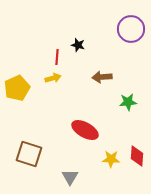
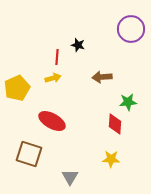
red ellipse: moved 33 px left, 9 px up
red diamond: moved 22 px left, 32 px up
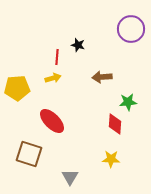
yellow pentagon: rotated 20 degrees clockwise
red ellipse: rotated 16 degrees clockwise
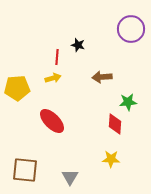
brown square: moved 4 px left, 16 px down; rotated 12 degrees counterclockwise
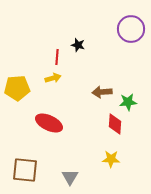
brown arrow: moved 15 px down
red ellipse: moved 3 px left, 2 px down; rotated 20 degrees counterclockwise
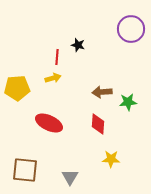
red diamond: moved 17 px left
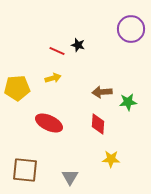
red line: moved 6 px up; rotated 70 degrees counterclockwise
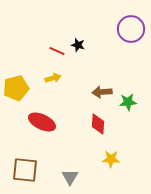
yellow pentagon: moved 1 px left; rotated 10 degrees counterclockwise
red ellipse: moved 7 px left, 1 px up
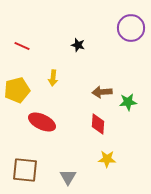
purple circle: moved 1 px up
red line: moved 35 px left, 5 px up
yellow arrow: rotated 112 degrees clockwise
yellow pentagon: moved 1 px right, 2 px down
yellow star: moved 4 px left
gray triangle: moved 2 px left
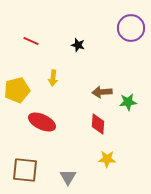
red line: moved 9 px right, 5 px up
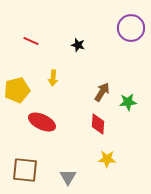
brown arrow: rotated 126 degrees clockwise
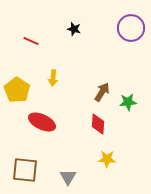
black star: moved 4 px left, 16 px up
yellow pentagon: rotated 25 degrees counterclockwise
